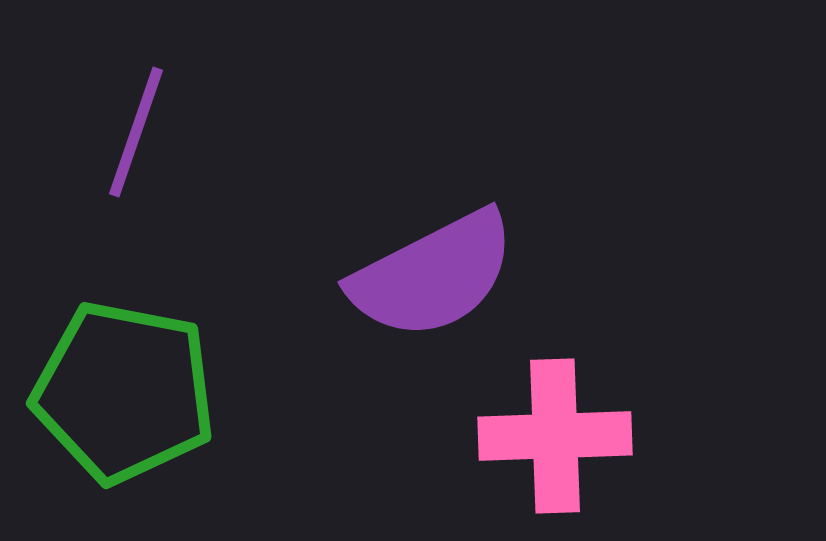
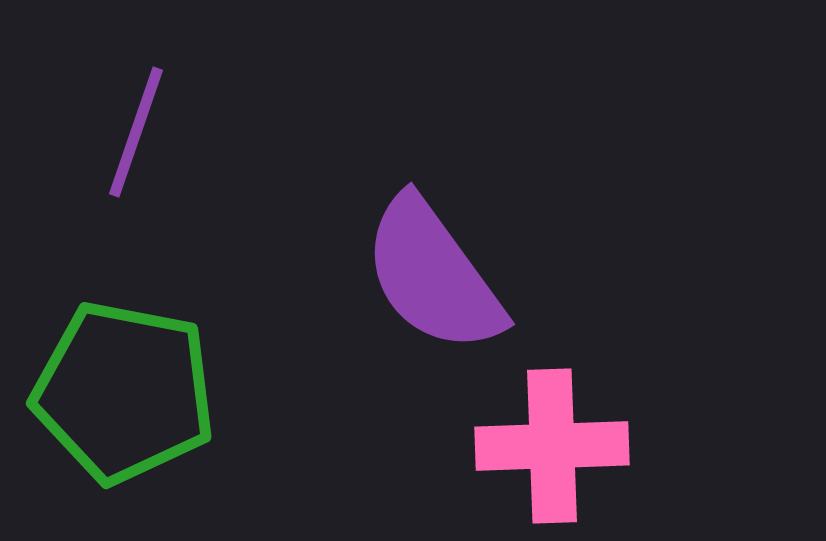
purple semicircle: rotated 81 degrees clockwise
pink cross: moved 3 px left, 10 px down
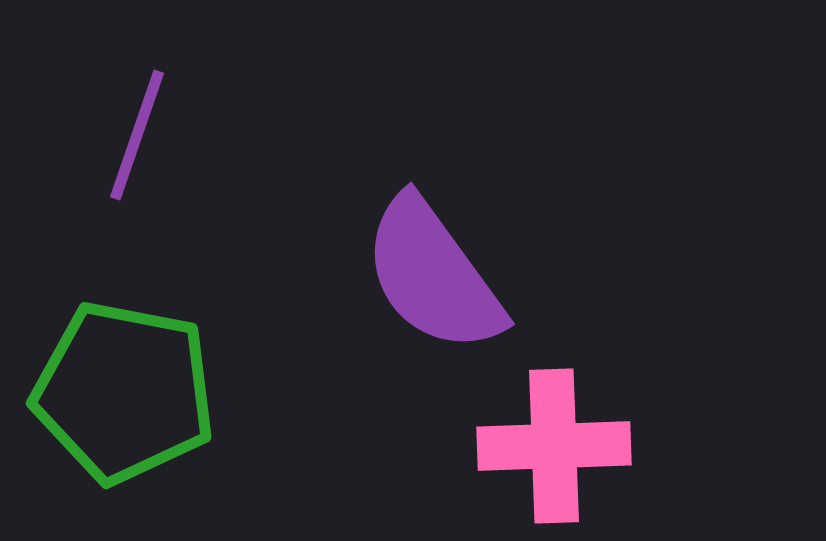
purple line: moved 1 px right, 3 px down
pink cross: moved 2 px right
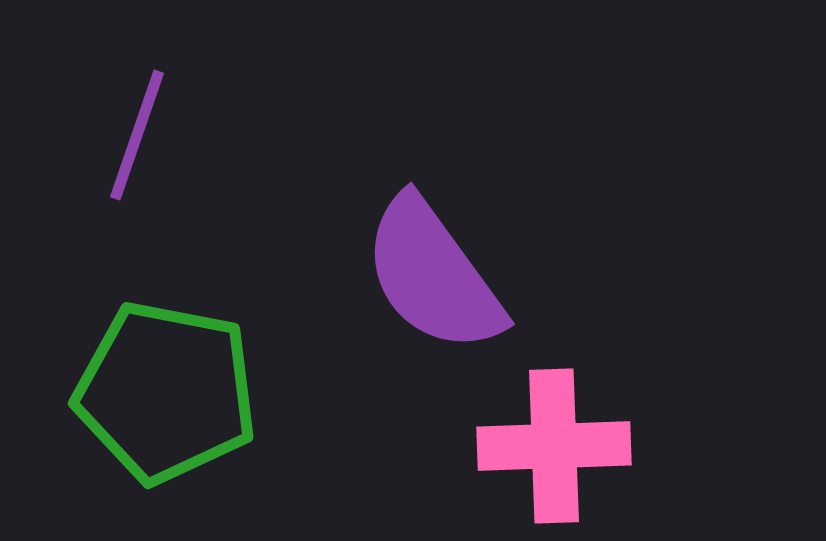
green pentagon: moved 42 px right
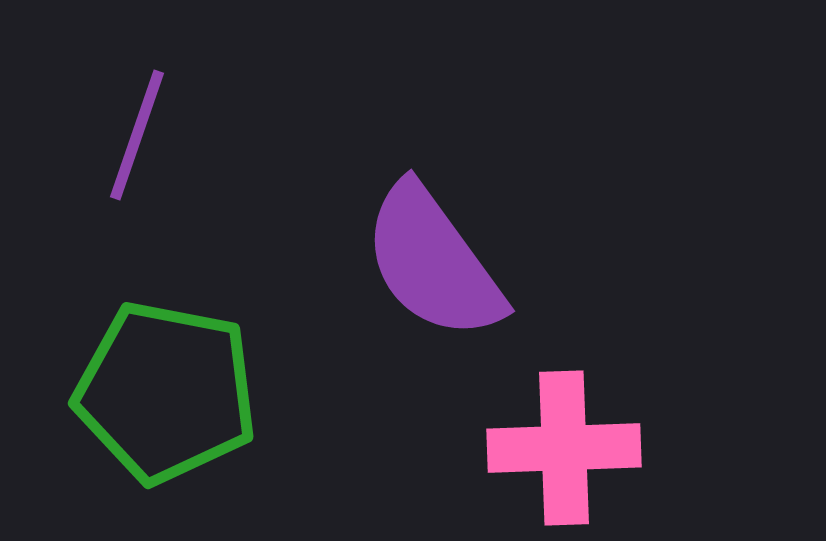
purple semicircle: moved 13 px up
pink cross: moved 10 px right, 2 px down
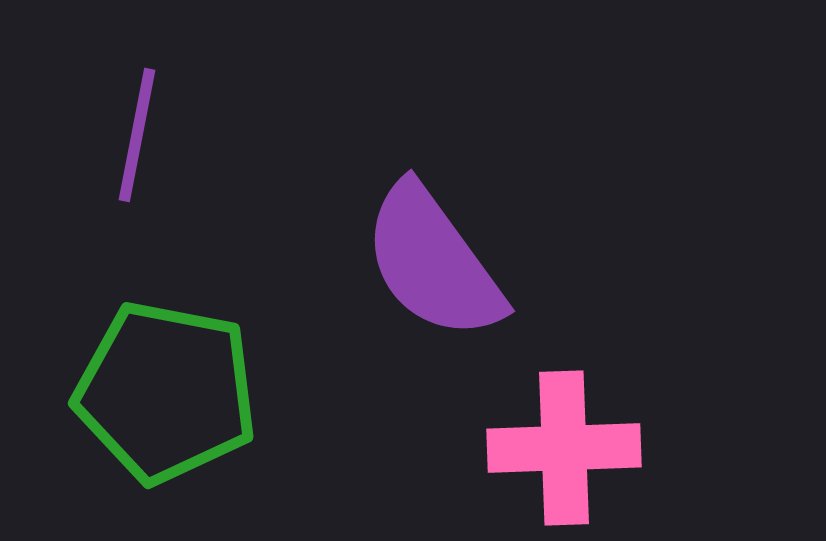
purple line: rotated 8 degrees counterclockwise
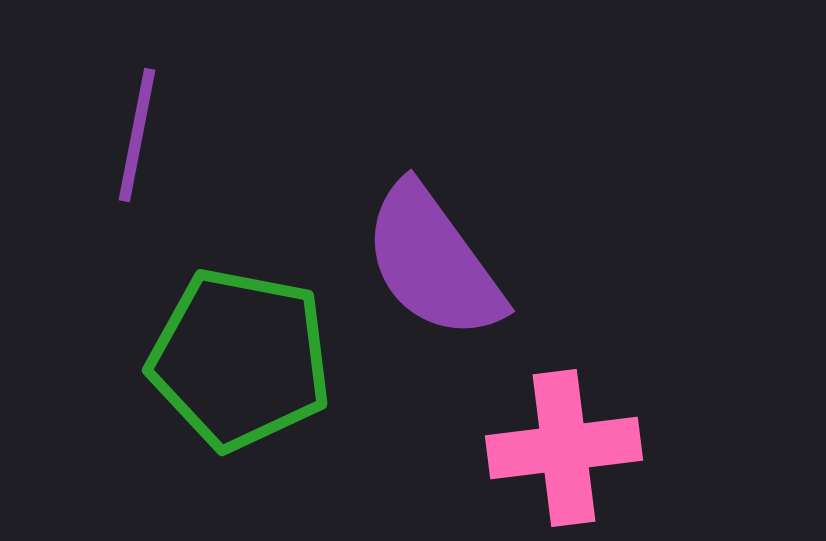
green pentagon: moved 74 px right, 33 px up
pink cross: rotated 5 degrees counterclockwise
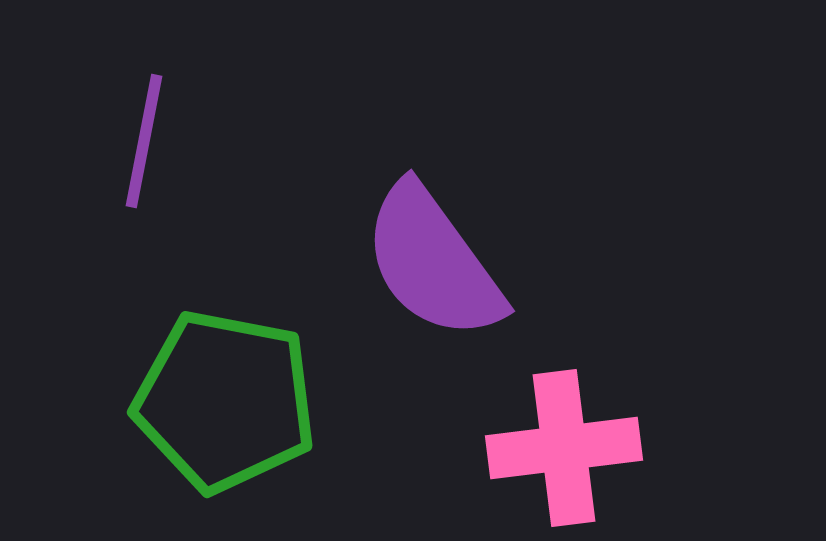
purple line: moved 7 px right, 6 px down
green pentagon: moved 15 px left, 42 px down
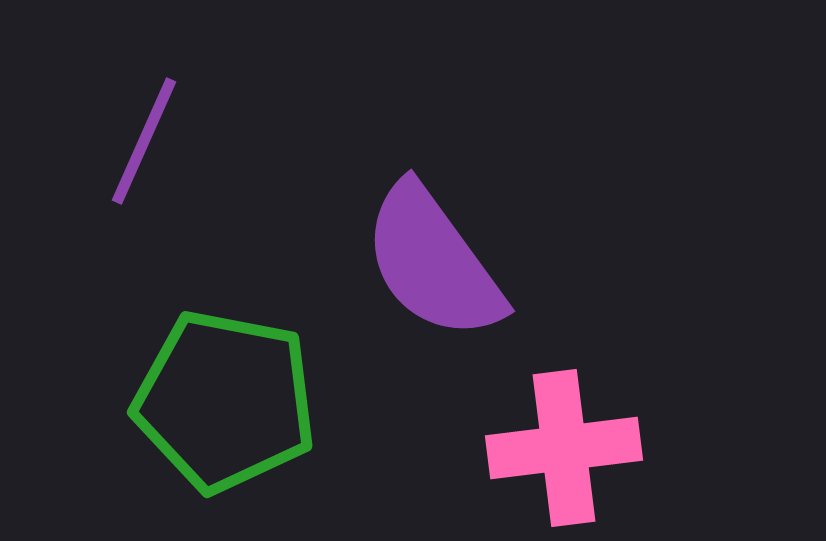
purple line: rotated 13 degrees clockwise
